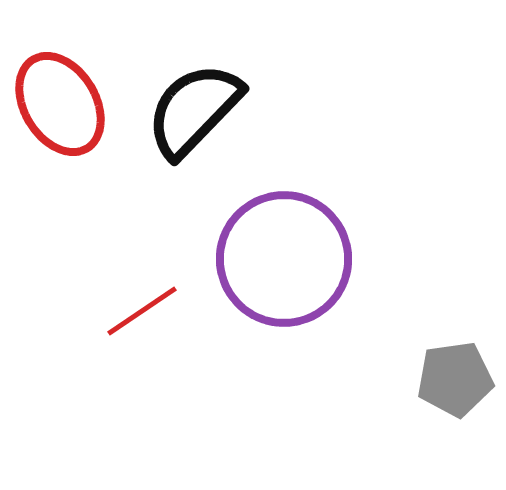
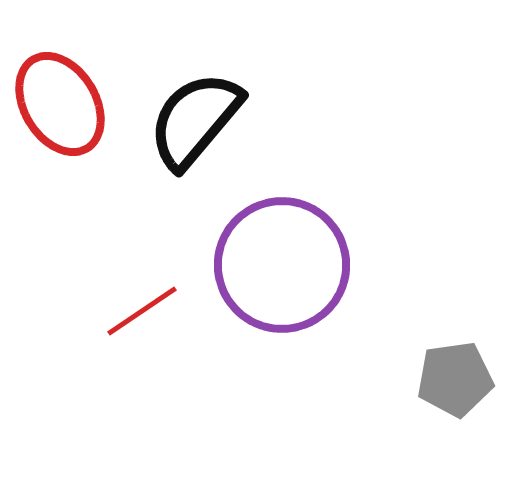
black semicircle: moved 1 px right, 10 px down; rotated 4 degrees counterclockwise
purple circle: moved 2 px left, 6 px down
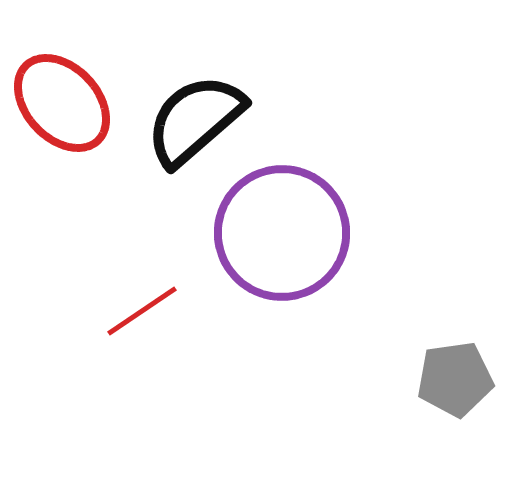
red ellipse: moved 2 px right, 1 px up; rotated 12 degrees counterclockwise
black semicircle: rotated 9 degrees clockwise
purple circle: moved 32 px up
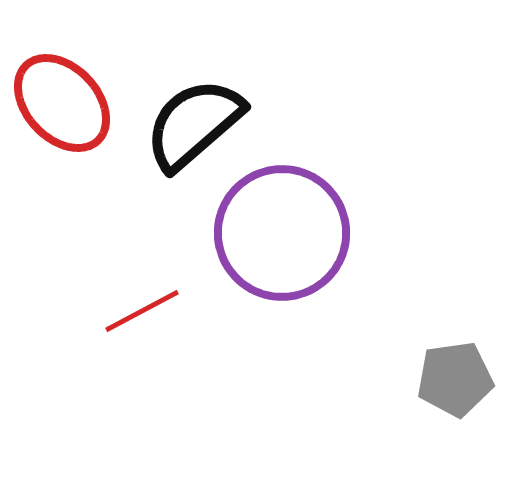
black semicircle: moved 1 px left, 4 px down
red line: rotated 6 degrees clockwise
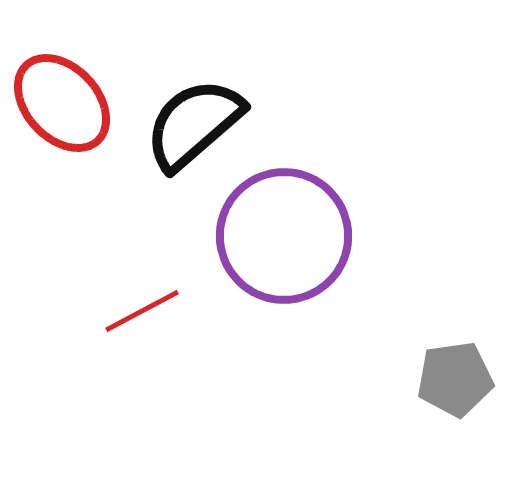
purple circle: moved 2 px right, 3 px down
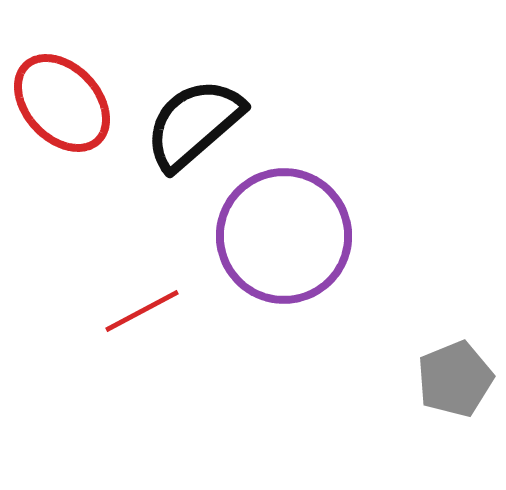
gray pentagon: rotated 14 degrees counterclockwise
